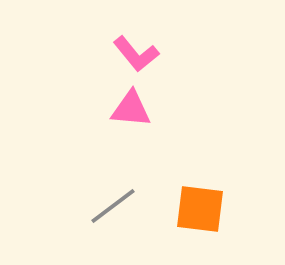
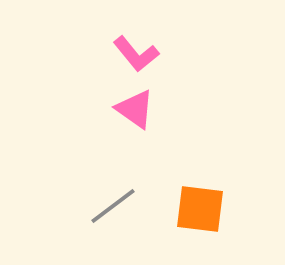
pink triangle: moved 4 px right; rotated 30 degrees clockwise
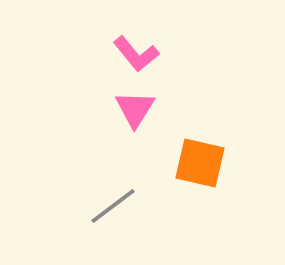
pink triangle: rotated 27 degrees clockwise
orange square: moved 46 px up; rotated 6 degrees clockwise
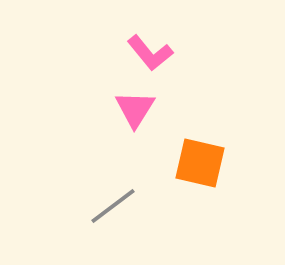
pink L-shape: moved 14 px right, 1 px up
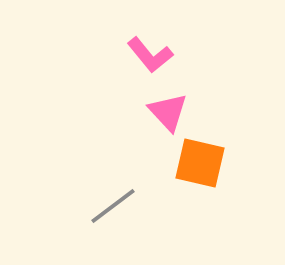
pink L-shape: moved 2 px down
pink triangle: moved 33 px right, 3 px down; rotated 15 degrees counterclockwise
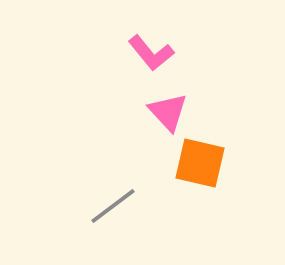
pink L-shape: moved 1 px right, 2 px up
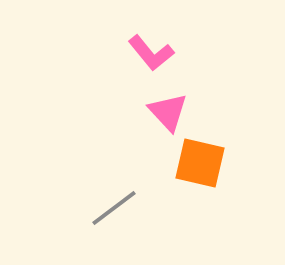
gray line: moved 1 px right, 2 px down
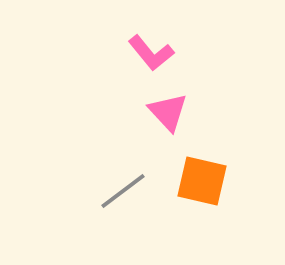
orange square: moved 2 px right, 18 px down
gray line: moved 9 px right, 17 px up
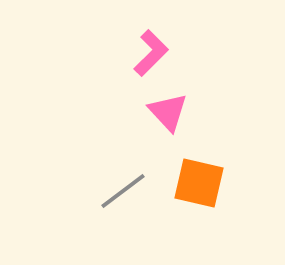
pink L-shape: rotated 96 degrees counterclockwise
orange square: moved 3 px left, 2 px down
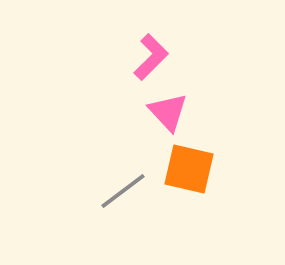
pink L-shape: moved 4 px down
orange square: moved 10 px left, 14 px up
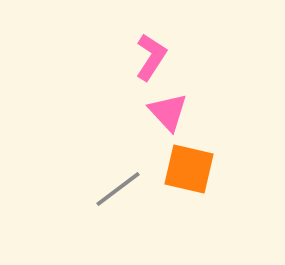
pink L-shape: rotated 12 degrees counterclockwise
gray line: moved 5 px left, 2 px up
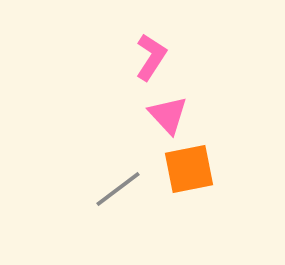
pink triangle: moved 3 px down
orange square: rotated 24 degrees counterclockwise
